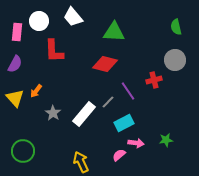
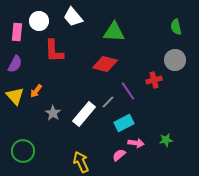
yellow triangle: moved 2 px up
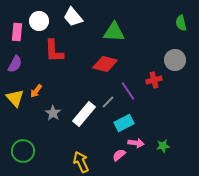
green semicircle: moved 5 px right, 4 px up
yellow triangle: moved 2 px down
green star: moved 3 px left, 6 px down
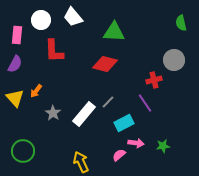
white circle: moved 2 px right, 1 px up
pink rectangle: moved 3 px down
gray circle: moved 1 px left
purple line: moved 17 px right, 12 px down
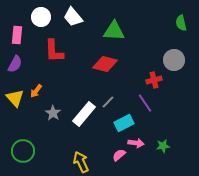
white circle: moved 3 px up
green triangle: moved 1 px up
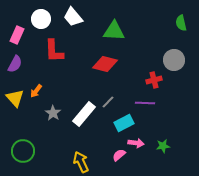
white circle: moved 2 px down
pink rectangle: rotated 18 degrees clockwise
purple line: rotated 54 degrees counterclockwise
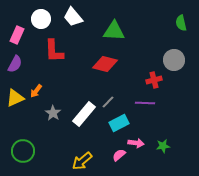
yellow triangle: rotated 48 degrees clockwise
cyan rectangle: moved 5 px left
yellow arrow: moved 1 px right, 1 px up; rotated 105 degrees counterclockwise
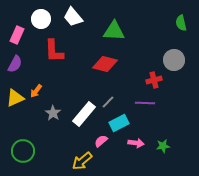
pink semicircle: moved 18 px left, 14 px up
